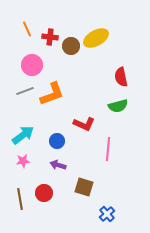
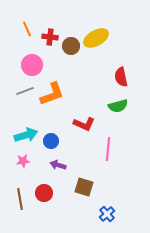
cyan arrow: moved 3 px right; rotated 20 degrees clockwise
blue circle: moved 6 px left
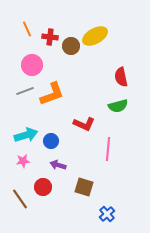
yellow ellipse: moved 1 px left, 2 px up
red circle: moved 1 px left, 6 px up
brown line: rotated 25 degrees counterclockwise
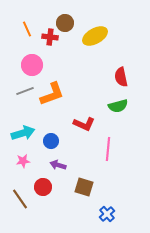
brown circle: moved 6 px left, 23 px up
cyan arrow: moved 3 px left, 2 px up
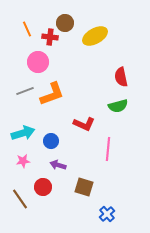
pink circle: moved 6 px right, 3 px up
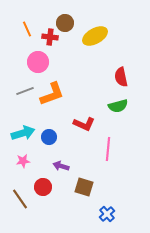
blue circle: moved 2 px left, 4 px up
purple arrow: moved 3 px right, 1 px down
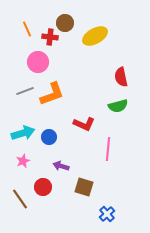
pink star: rotated 16 degrees counterclockwise
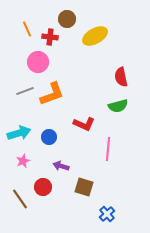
brown circle: moved 2 px right, 4 px up
cyan arrow: moved 4 px left
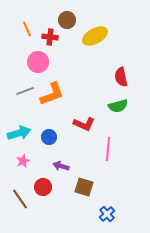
brown circle: moved 1 px down
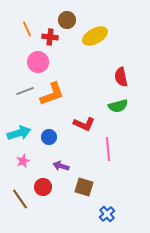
pink line: rotated 10 degrees counterclockwise
